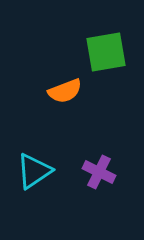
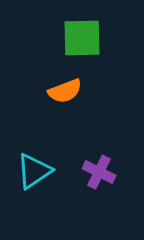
green square: moved 24 px left, 14 px up; rotated 9 degrees clockwise
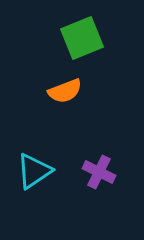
green square: rotated 21 degrees counterclockwise
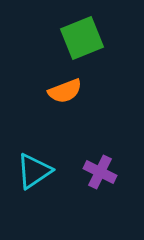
purple cross: moved 1 px right
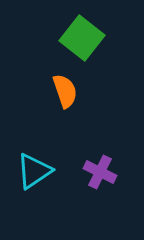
green square: rotated 30 degrees counterclockwise
orange semicircle: rotated 88 degrees counterclockwise
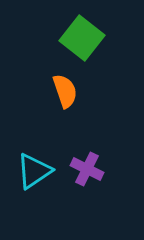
purple cross: moved 13 px left, 3 px up
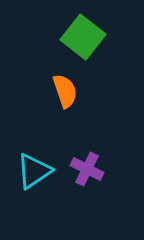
green square: moved 1 px right, 1 px up
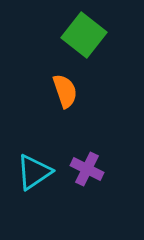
green square: moved 1 px right, 2 px up
cyan triangle: moved 1 px down
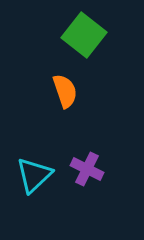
cyan triangle: moved 3 px down; rotated 9 degrees counterclockwise
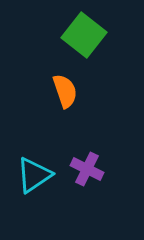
cyan triangle: rotated 9 degrees clockwise
